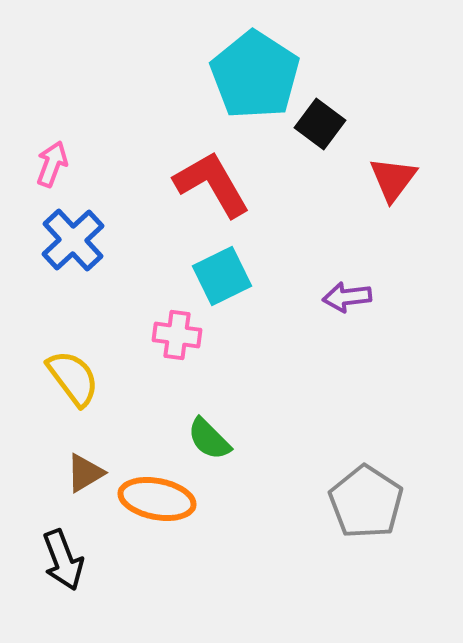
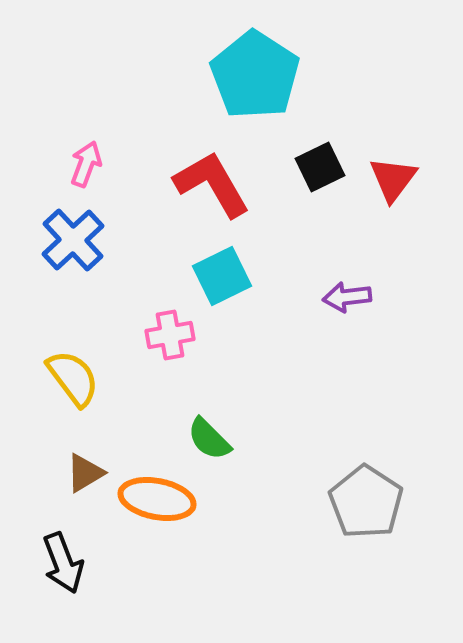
black square: moved 43 px down; rotated 27 degrees clockwise
pink arrow: moved 34 px right
pink cross: moved 7 px left; rotated 18 degrees counterclockwise
black arrow: moved 3 px down
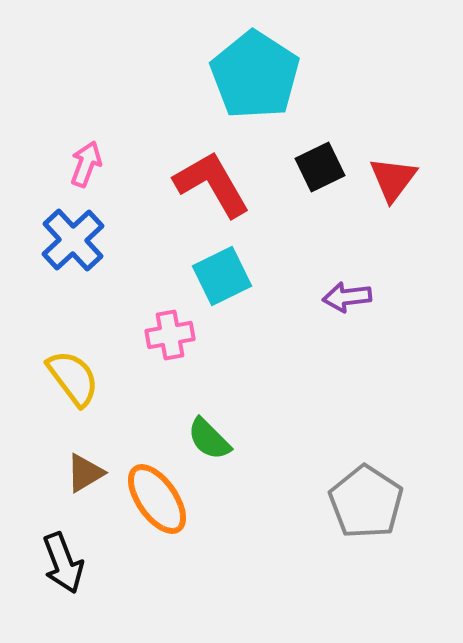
orange ellipse: rotated 44 degrees clockwise
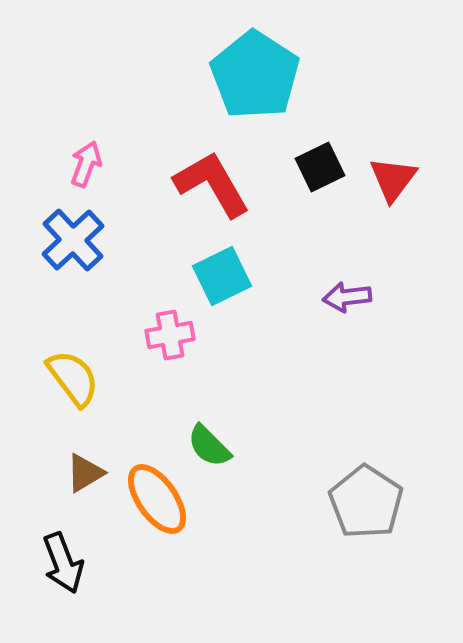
green semicircle: moved 7 px down
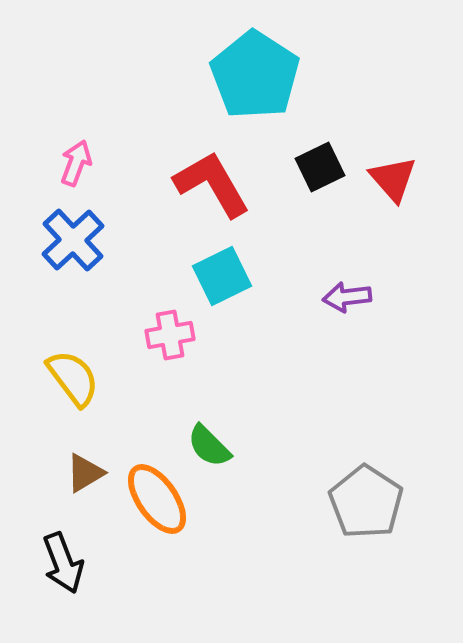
pink arrow: moved 10 px left, 1 px up
red triangle: rotated 18 degrees counterclockwise
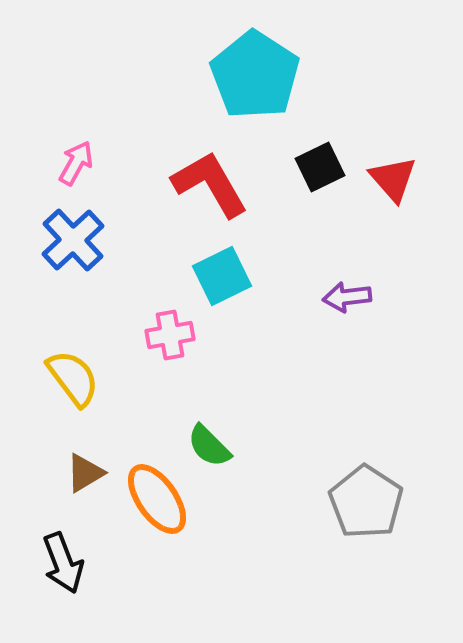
pink arrow: rotated 9 degrees clockwise
red L-shape: moved 2 px left
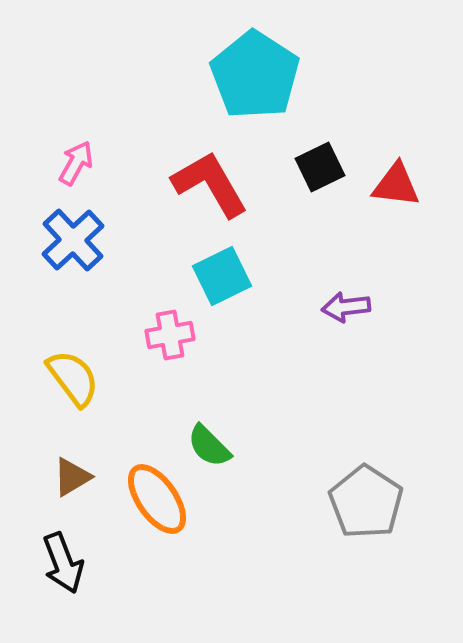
red triangle: moved 3 px right, 6 px down; rotated 42 degrees counterclockwise
purple arrow: moved 1 px left, 10 px down
brown triangle: moved 13 px left, 4 px down
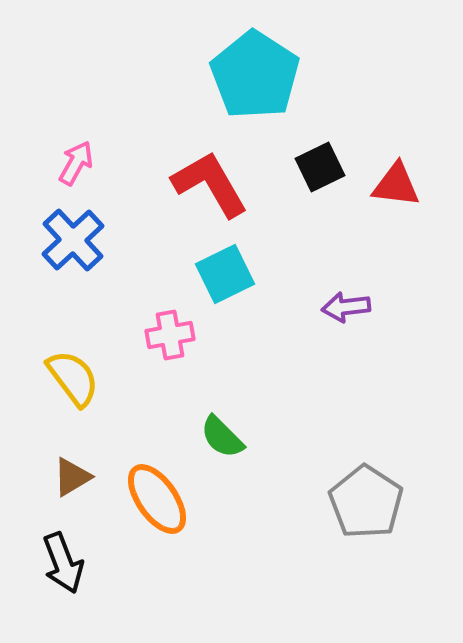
cyan square: moved 3 px right, 2 px up
green semicircle: moved 13 px right, 9 px up
